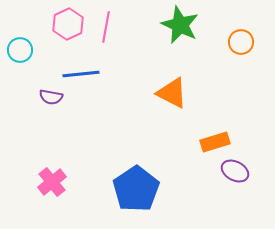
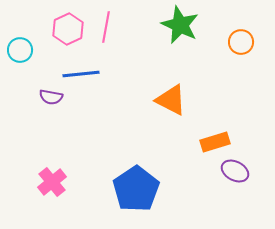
pink hexagon: moved 5 px down
orange triangle: moved 1 px left, 7 px down
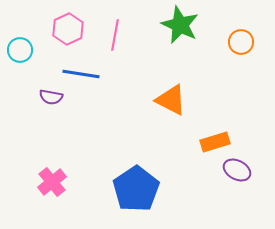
pink line: moved 9 px right, 8 px down
blue line: rotated 15 degrees clockwise
purple ellipse: moved 2 px right, 1 px up
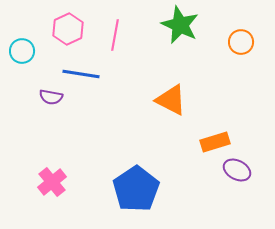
cyan circle: moved 2 px right, 1 px down
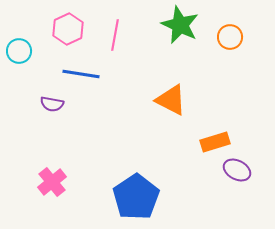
orange circle: moved 11 px left, 5 px up
cyan circle: moved 3 px left
purple semicircle: moved 1 px right, 7 px down
blue pentagon: moved 8 px down
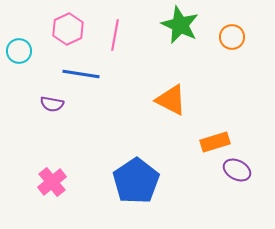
orange circle: moved 2 px right
blue pentagon: moved 16 px up
